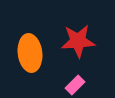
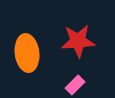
orange ellipse: moved 3 px left
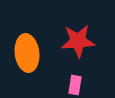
pink rectangle: rotated 36 degrees counterclockwise
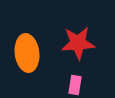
red star: moved 2 px down
